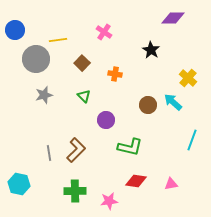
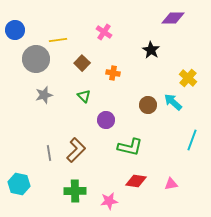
orange cross: moved 2 px left, 1 px up
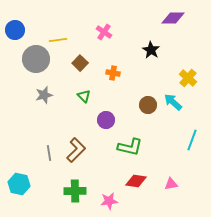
brown square: moved 2 px left
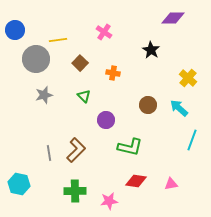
cyan arrow: moved 6 px right, 6 px down
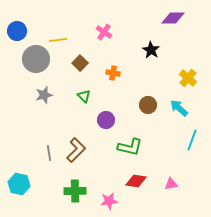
blue circle: moved 2 px right, 1 px down
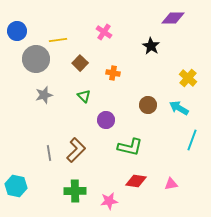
black star: moved 4 px up
cyan arrow: rotated 12 degrees counterclockwise
cyan hexagon: moved 3 px left, 2 px down
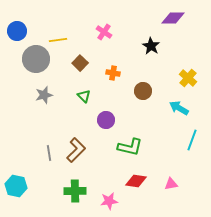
brown circle: moved 5 px left, 14 px up
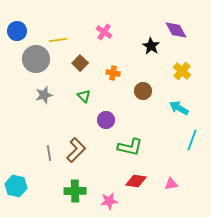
purple diamond: moved 3 px right, 12 px down; rotated 60 degrees clockwise
yellow cross: moved 6 px left, 7 px up
